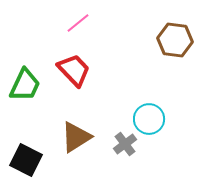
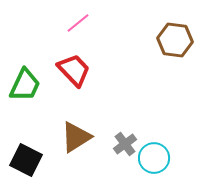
cyan circle: moved 5 px right, 39 px down
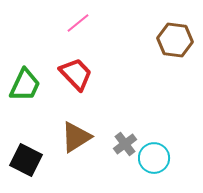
red trapezoid: moved 2 px right, 4 px down
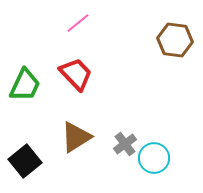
black square: moved 1 px left, 1 px down; rotated 24 degrees clockwise
